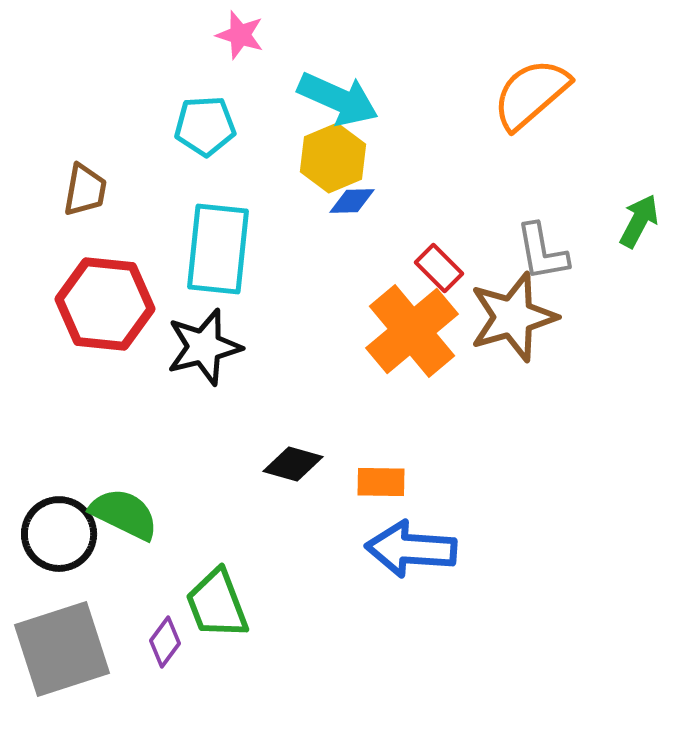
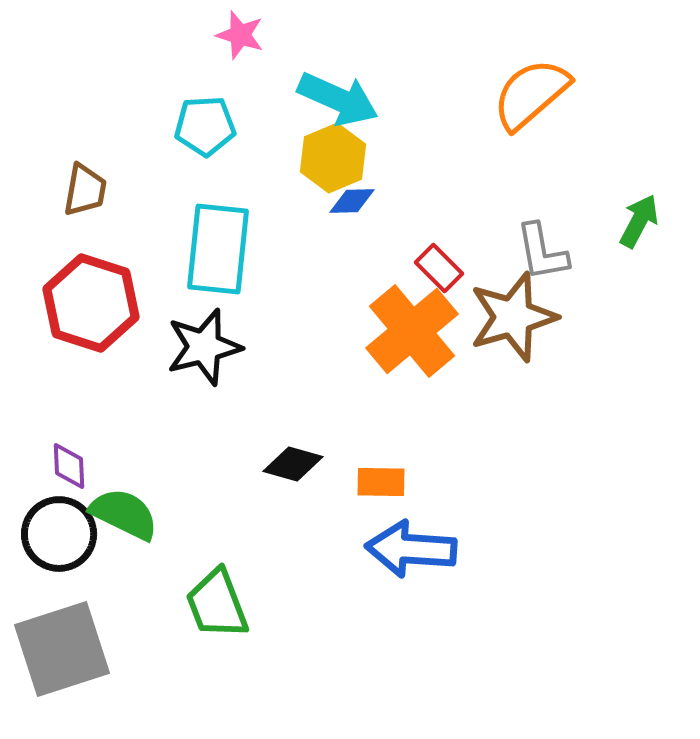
red hexagon: moved 14 px left, 1 px up; rotated 12 degrees clockwise
purple diamond: moved 96 px left, 176 px up; rotated 39 degrees counterclockwise
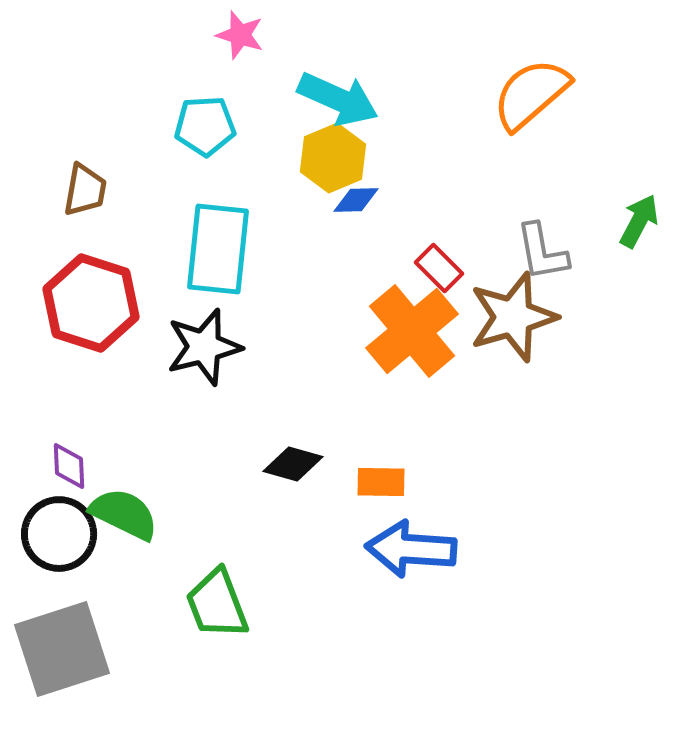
blue diamond: moved 4 px right, 1 px up
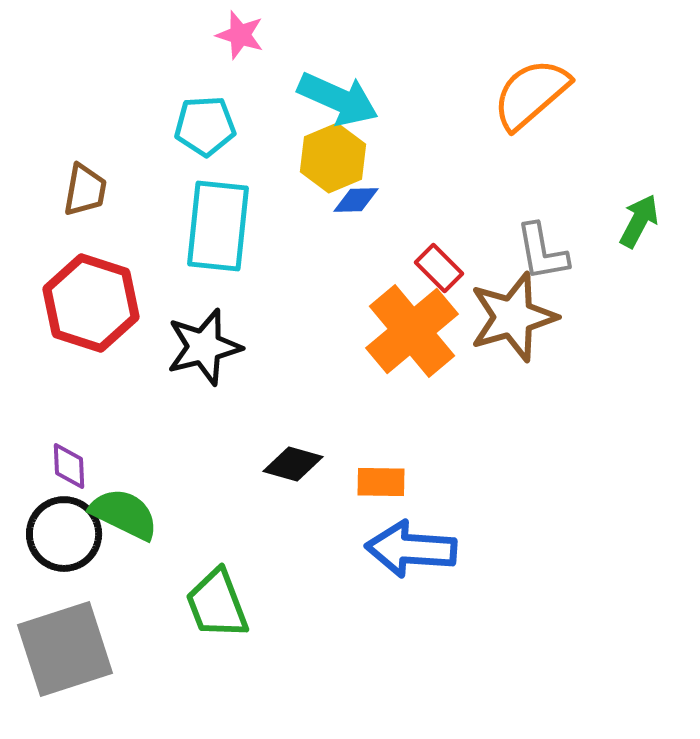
cyan rectangle: moved 23 px up
black circle: moved 5 px right
gray square: moved 3 px right
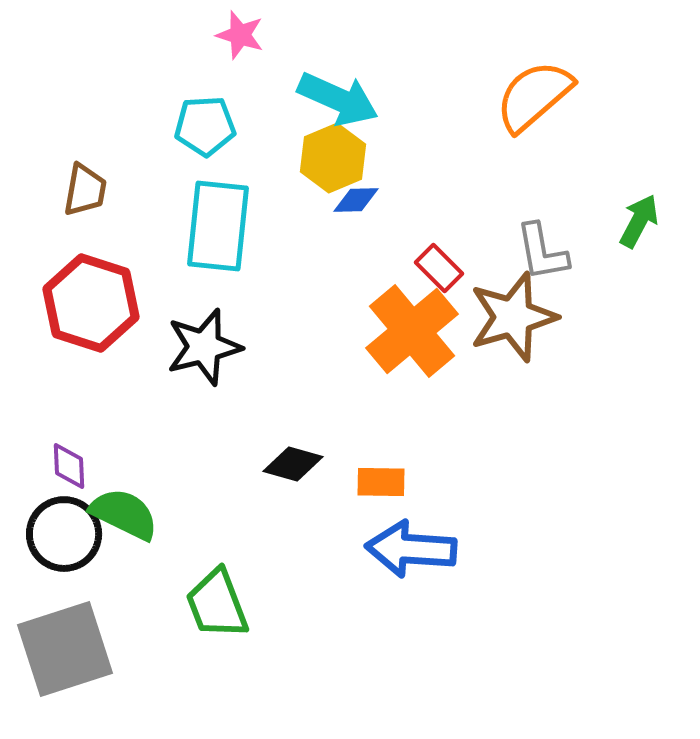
orange semicircle: moved 3 px right, 2 px down
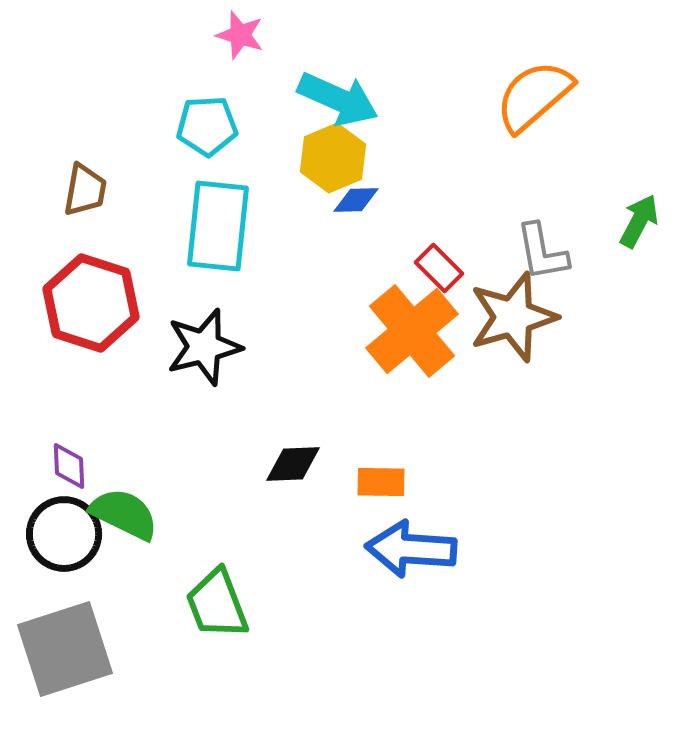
cyan pentagon: moved 2 px right
black diamond: rotated 18 degrees counterclockwise
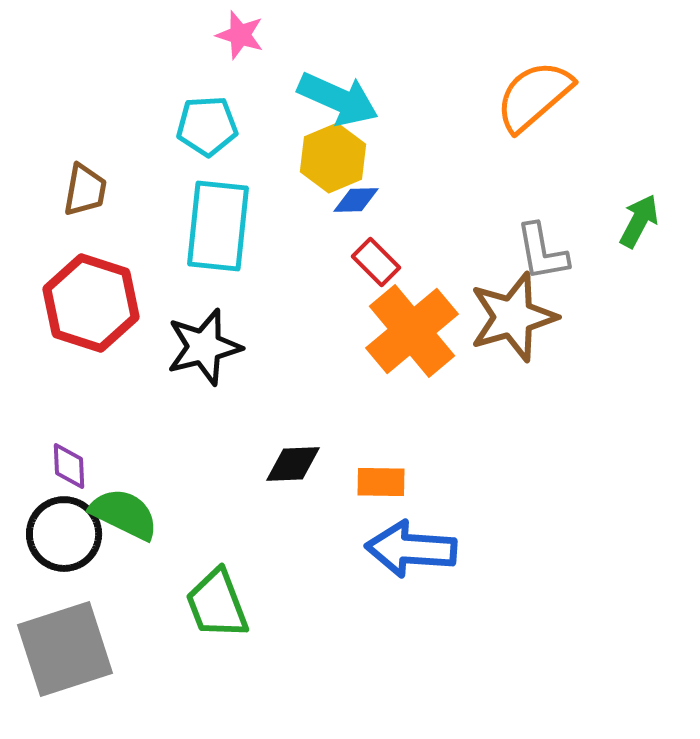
red rectangle: moved 63 px left, 6 px up
